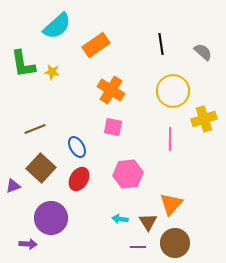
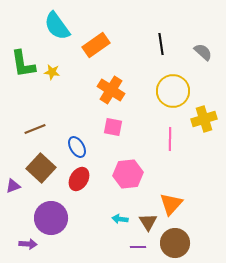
cyan semicircle: rotated 96 degrees clockwise
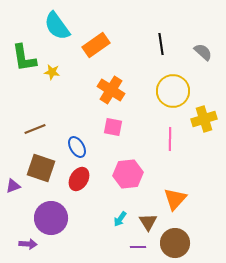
green L-shape: moved 1 px right, 6 px up
brown square: rotated 24 degrees counterclockwise
orange triangle: moved 4 px right, 5 px up
cyan arrow: rotated 63 degrees counterclockwise
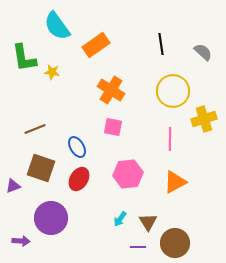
orange triangle: moved 17 px up; rotated 20 degrees clockwise
purple arrow: moved 7 px left, 3 px up
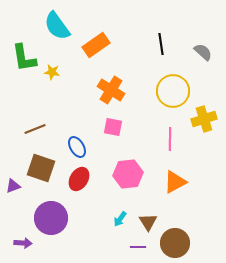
purple arrow: moved 2 px right, 2 px down
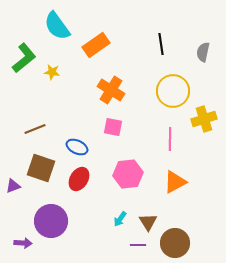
gray semicircle: rotated 120 degrees counterclockwise
green L-shape: rotated 120 degrees counterclockwise
blue ellipse: rotated 35 degrees counterclockwise
purple circle: moved 3 px down
purple line: moved 2 px up
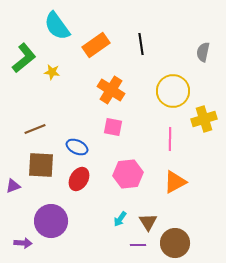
black line: moved 20 px left
brown square: moved 3 px up; rotated 16 degrees counterclockwise
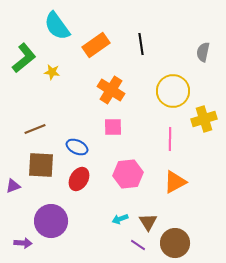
pink square: rotated 12 degrees counterclockwise
cyan arrow: rotated 35 degrees clockwise
purple line: rotated 35 degrees clockwise
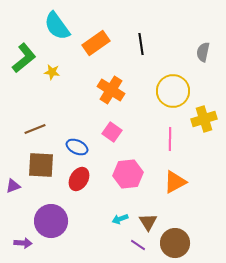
orange rectangle: moved 2 px up
pink square: moved 1 px left, 5 px down; rotated 36 degrees clockwise
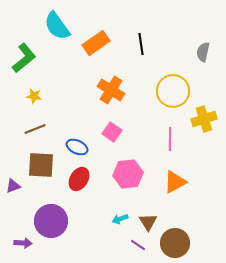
yellow star: moved 18 px left, 24 px down
